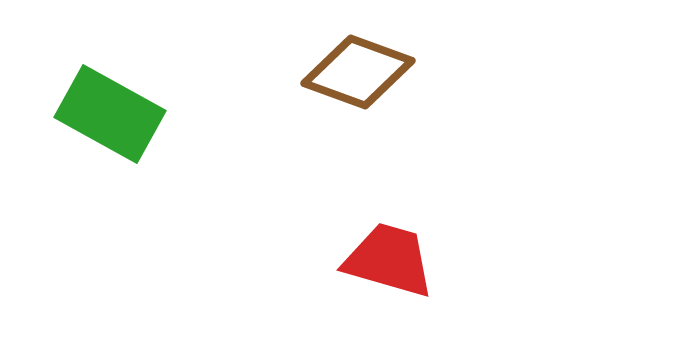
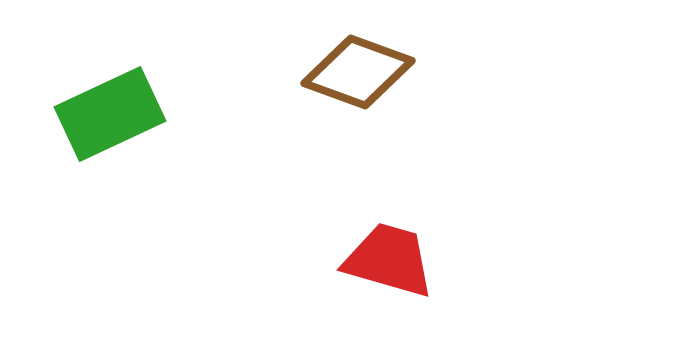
green rectangle: rotated 54 degrees counterclockwise
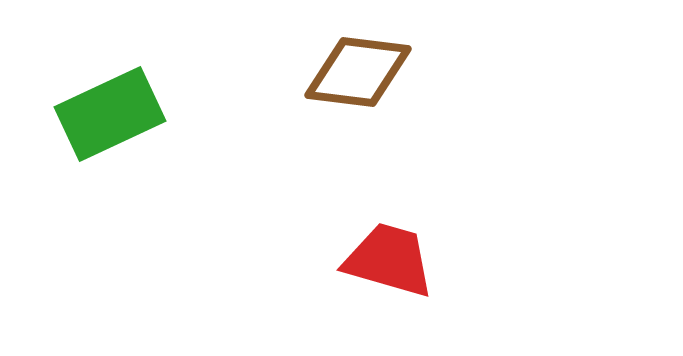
brown diamond: rotated 13 degrees counterclockwise
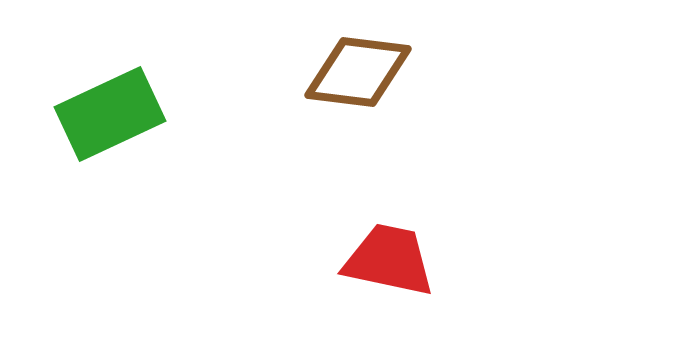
red trapezoid: rotated 4 degrees counterclockwise
